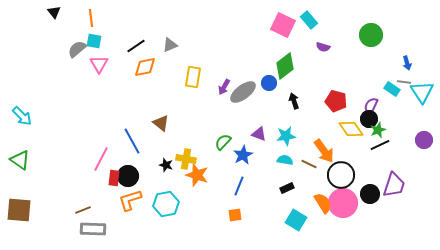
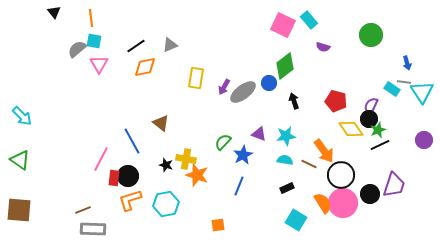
yellow rectangle at (193, 77): moved 3 px right, 1 px down
orange square at (235, 215): moved 17 px left, 10 px down
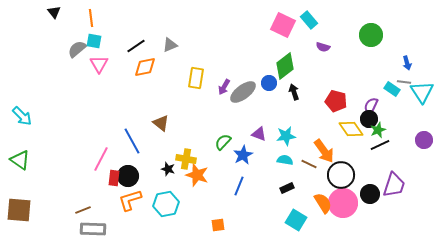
black arrow at (294, 101): moved 9 px up
black star at (166, 165): moved 2 px right, 4 px down
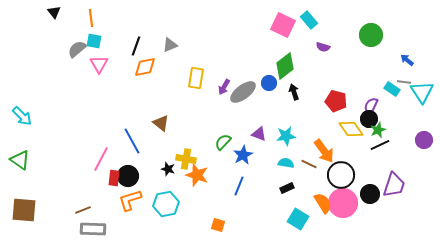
black line at (136, 46): rotated 36 degrees counterclockwise
blue arrow at (407, 63): moved 3 px up; rotated 144 degrees clockwise
cyan semicircle at (285, 160): moved 1 px right, 3 px down
brown square at (19, 210): moved 5 px right
cyan square at (296, 220): moved 2 px right, 1 px up
orange square at (218, 225): rotated 24 degrees clockwise
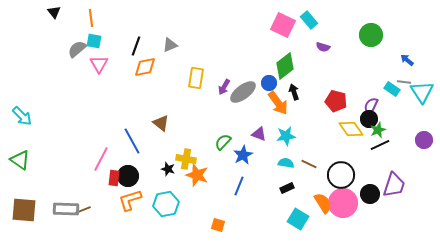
orange arrow at (324, 151): moved 46 px left, 48 px up
gray rectangle at (93, 229): moved 27 px left, 20 px up
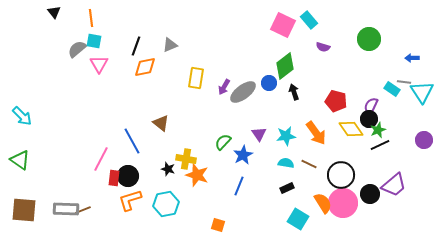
green circle at (371, 35): moved 2 px left, 4 px down
blue arrow at (407, 60): moved 5 px right, 2 px up; rotated 40 degrees counterclockwise
orange arrow at (278, 103): moved 38 px right, 30 px down
purple triangle at (259, 134): rotated 35 degrees clockwise
purple trapezoid at (394, 185): rotated 32 degrees clockwise
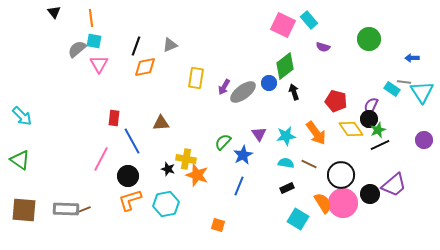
brown triangle at (161, 123): rotated 42 degrees counterclockwise
red rectangle at (114, 178): moved 60 px up
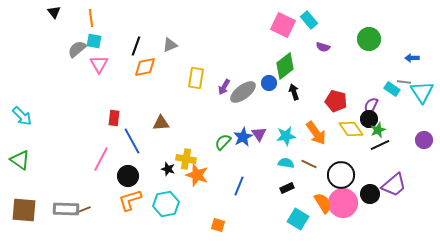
blue star at (243, 155): moved 18 px up
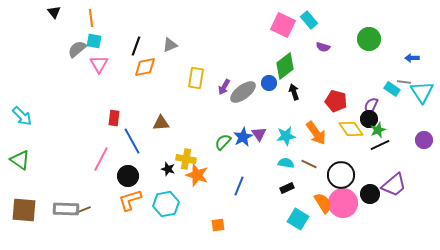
orange square at (218, 225): rotated 24 degrees counterclockwise
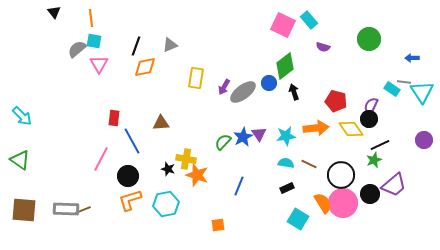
green star at (378, 130): moved 4 px left, 30 px down
orange arrow at (316, 133): moved 5 px up; rotated 60 degrees counterclockwise
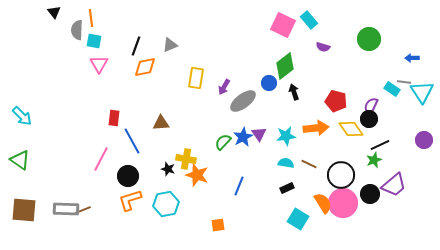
gray semicircle at (77, 49): moved 19 px up; rotated 48 degrees counterclockwise
gray ellipse at (243, 92): moved 9 px down
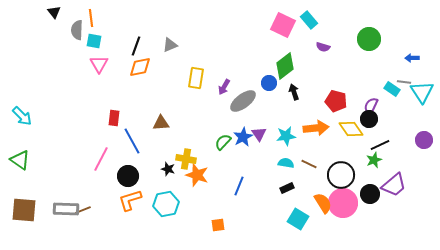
orange diamond at (145, 67): moved 5 px left
